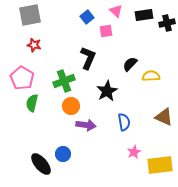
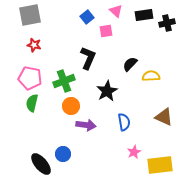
pink pentagon: moved 8 px right; rotated 20 degrees counterclockwise
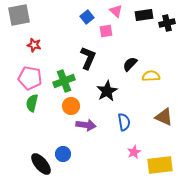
gray square: moved 11 px left
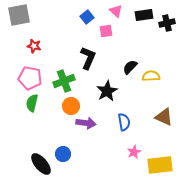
red star: moved 1 px down
black semicircle: moved 3 px down
purple arrow: moved 2 px up
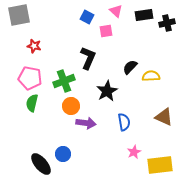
blue square: rotated 24 degrees counterclockwise
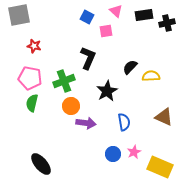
blue circle: moved 50 px right
yellow rectangle: moved 2 px down; rotated 30 degrees clockwise
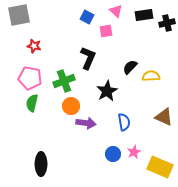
black ellipse: rotated 40 degrees clockwise
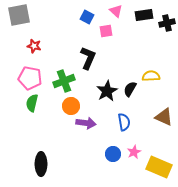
black semicircle: moved 22 px down; rotated 14 degrees counterclockwise
yellow rectangle: moved 1 px left
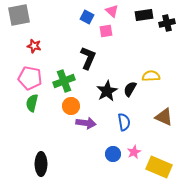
pink triangle: moved 4 px left
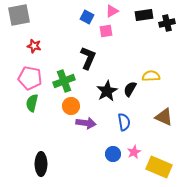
pink triangle: rotated 48 degrees clockwise
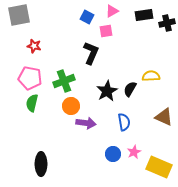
black L-shape: moved 3 px right, 5 px up
